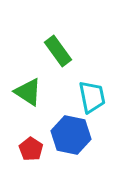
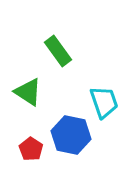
cyan trapezoid: moved 12 px right, 5 px down; rotated 8 degrees counterclockwise
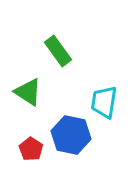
cyan trapezoid: rotated 152 degrees counterclockwise
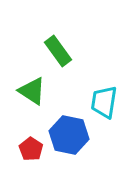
green triangle: moved 4 px right, 1 px up
blue hexagon: moved 2 px left
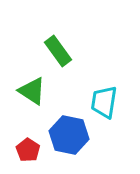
red pentagon: moved 3 px left, 1 px down
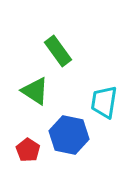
green triangle: moved 3 px right
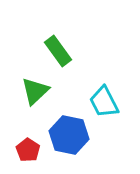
green triangle: rotated 44 degrees clockwise
cyan trapezoid: rotated 36 degrees counterclockwise
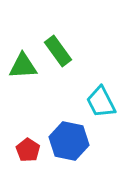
green triangle: moved 12 px left, 25 px up; rotated 40 degrees clockwise
cyan trapezoid: moved 3 px left
blue hexagon: moved 6 px down
